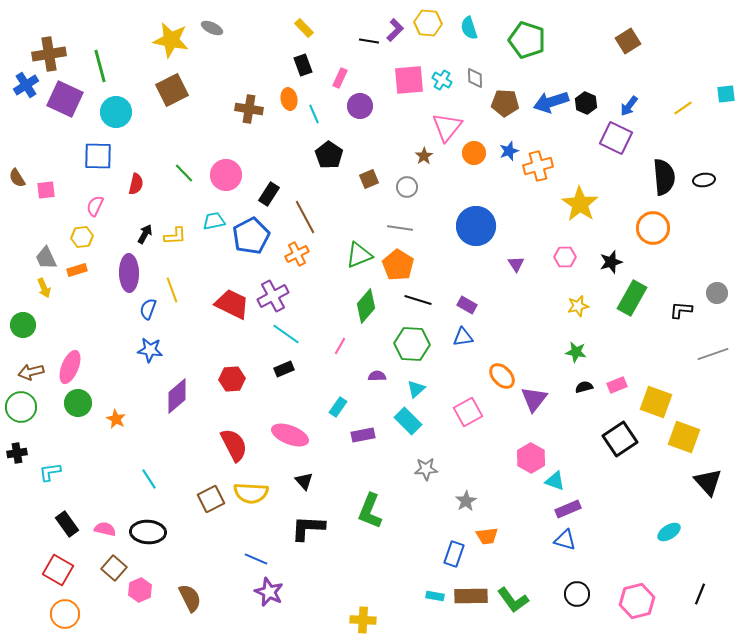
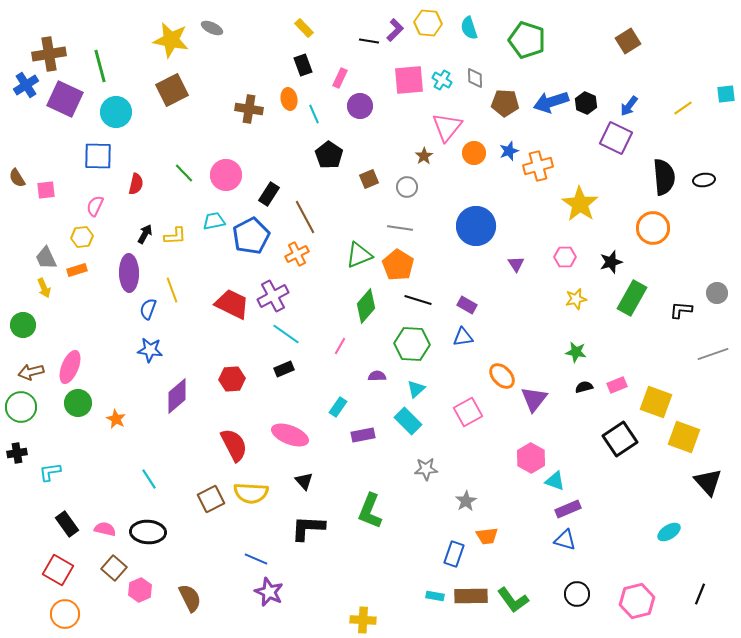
yellow star at (578, 306): moved 2 px left, 7 px up
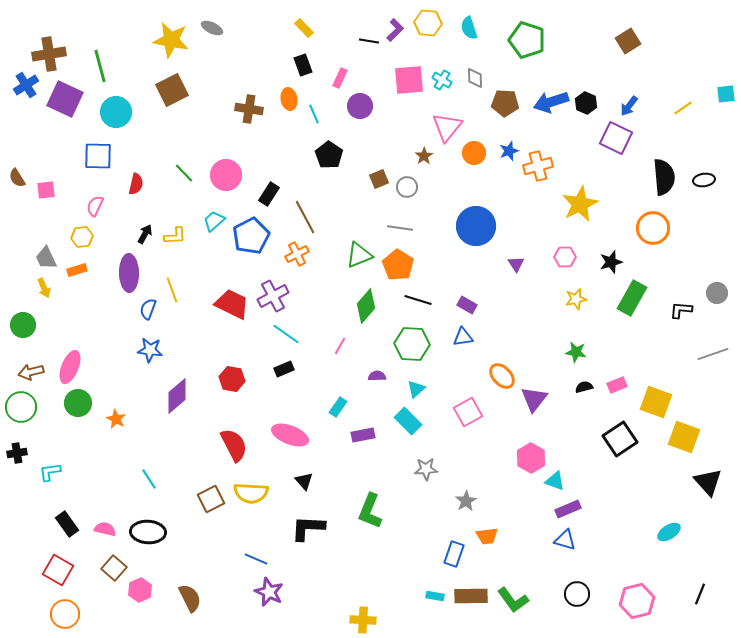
brown square at (369, 179): moved 10 px right
yellow star at (580, 204): rotated 12 degrees clockwise
cyan trapezoid at (214, 221): rotated 30 degrees counterclockwise
red hexagon at (232, 379): rotated 15 degrees clockwise
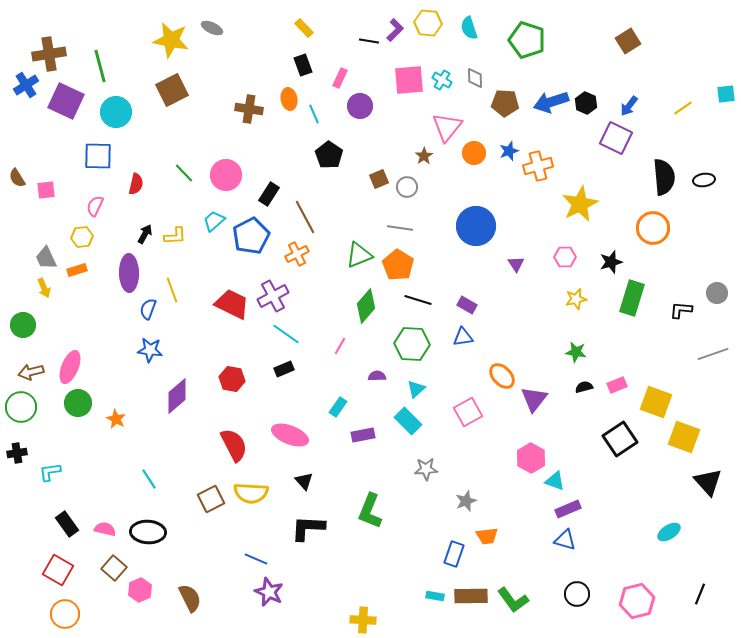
purple square at (65, 99): moved 1 px right, 2 px down
green rectangle at (632, 298): rotated 12 degrees counterclockwise
gray star at (466, 501): rotated 10 degrees clockwise
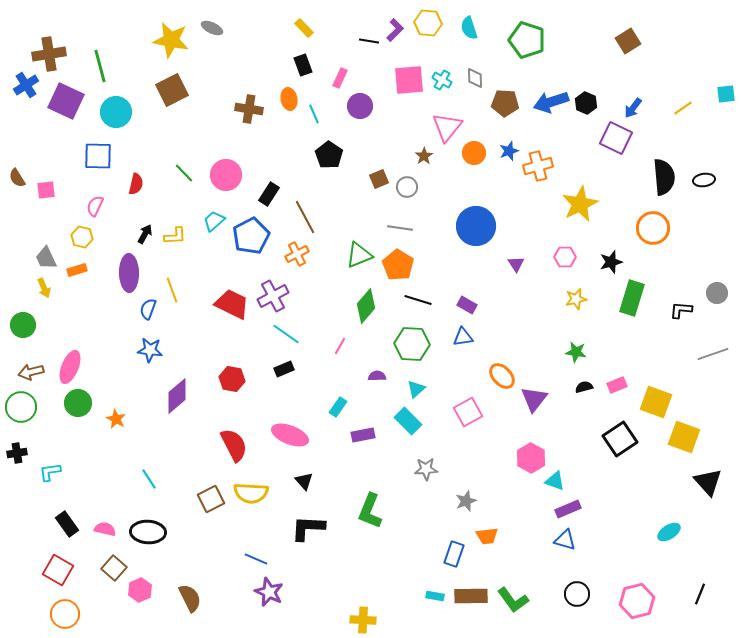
blue arrow at (629, 106): moved 4 px right, 2 px down
yellow hexagon at (82, 237): rotated 20 degrees clockwise
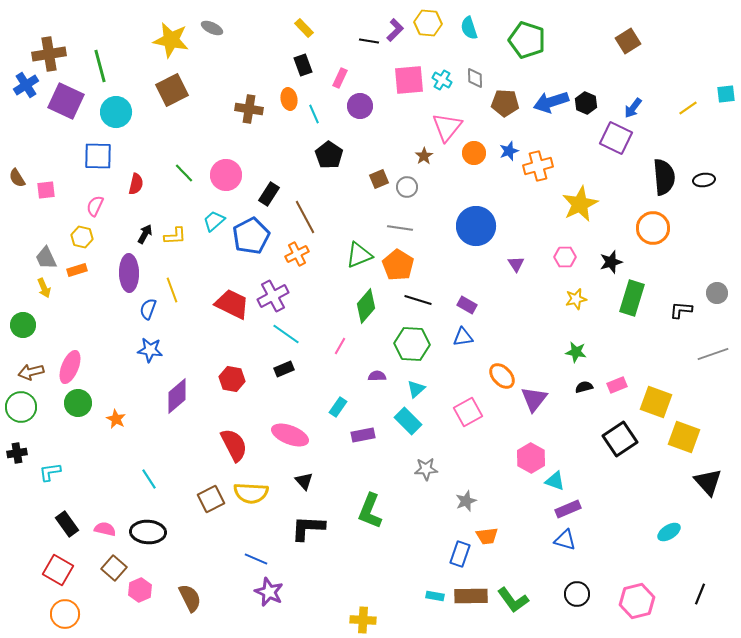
yellow line at (683, 108): moved 5 px right
blue rectangle at (454, 554): moved 6 px right
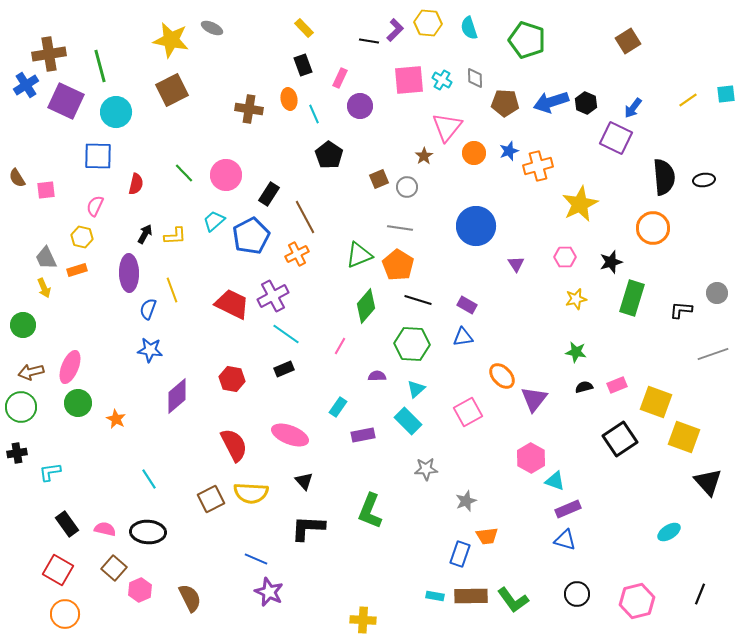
yellow line at (688, 108): moved 8 px up
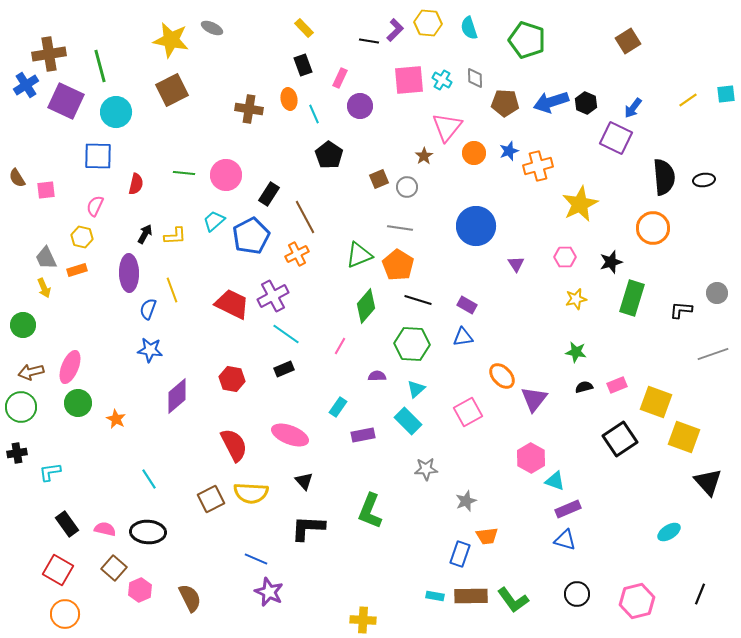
green line at (184, 173): rotated 40 degrees counterclockwise
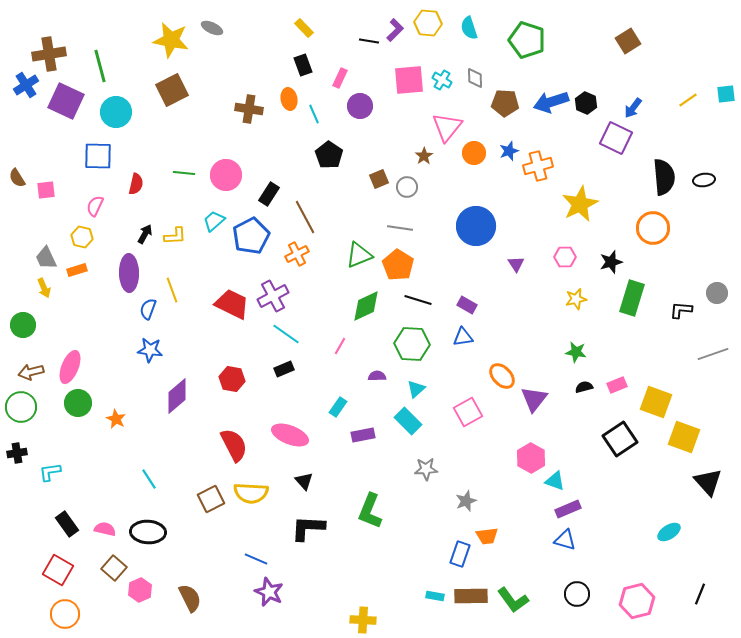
green diamond at (366, 306): rotated 24 degrees clockwise
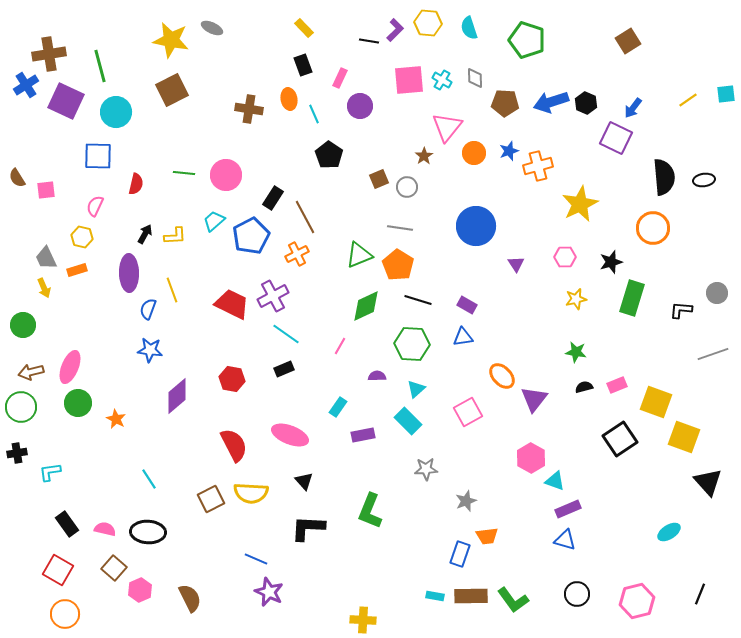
black rectangle at (269, 194): moved 4 px right, 4 px down
